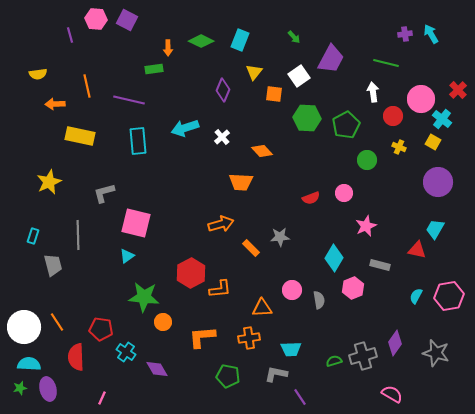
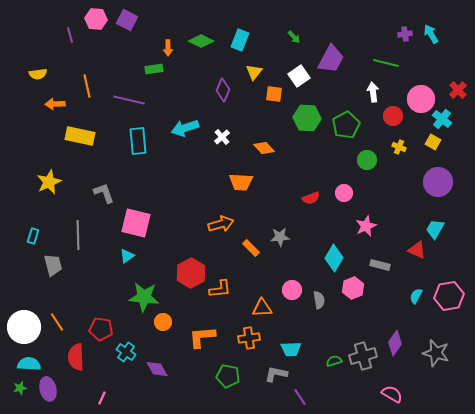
orange diamond at (262, 151): moved 2 px right, 3 px up
gray L-shape at (104, 193): rotated 85 degrees clockwise
red triangle at (417, 250): rotated 12 degrees clockwise
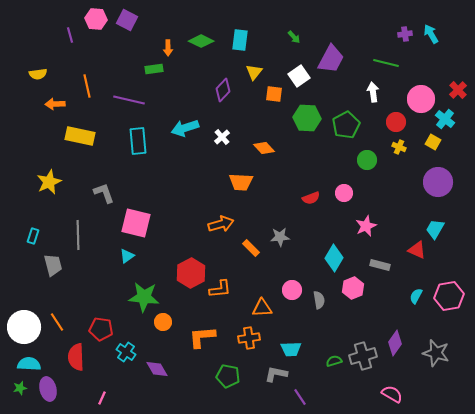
cyan rectangle at (240, 40): rotated 15 degrees counterclockwise
purple diamond at (223, 90): rotated 20 degrees clockwise
red circle at (393, 116): moved 3 px right, 6 px down
cyan cross at (442, 119): moved 3 px right
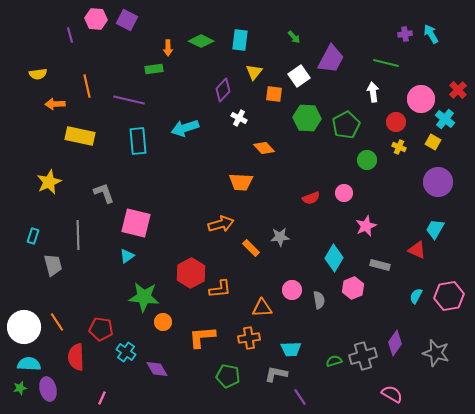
white cross at (222, 137): moved 17 px right, 19 px up; rotated 21 degrees counterclockwise
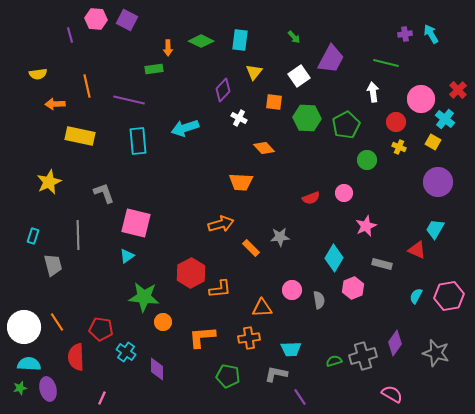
orange square at (274, 94): moved 8 px down
gray rectangle at (380, 265): moved 2 px right, 1 px up
purple diamond at (157, 369): rotated 30 degrees clockwise
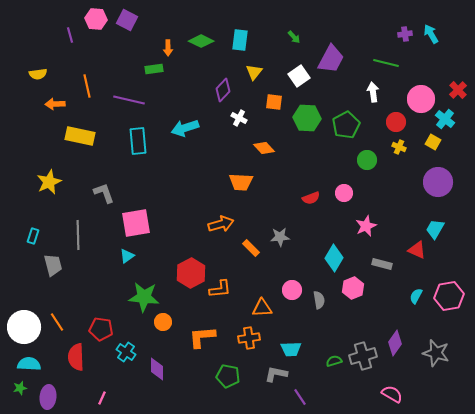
pink square at (136, 223): rotated 24 degrees counterclockwise
purple ellipse at (48, 389): moved 8 px down; rotated 20 degrees clockwise
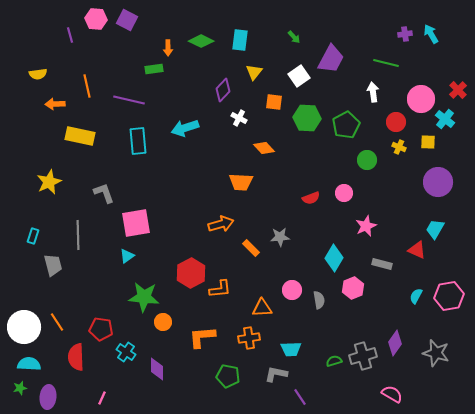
yellow square at (433, 142): moved 5 px left; rotated 28 degrees counterclockwise
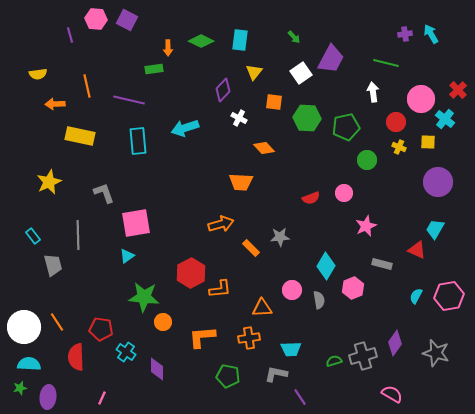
white square at (299, 76): moved 2 px right, 3 px up
green pentagon at (346, 125): moved 2 px down; rotated 16 degrees clockwise
cyan rectangle at (33, 236): rotated 56 degrees counterclockwise
cyan diamond at (334, 258): moved 8 px left, 8 px down
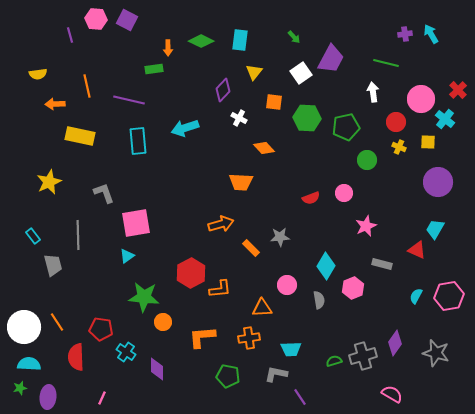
pink circle at (292, 290): moved 5 px left, 5 px up
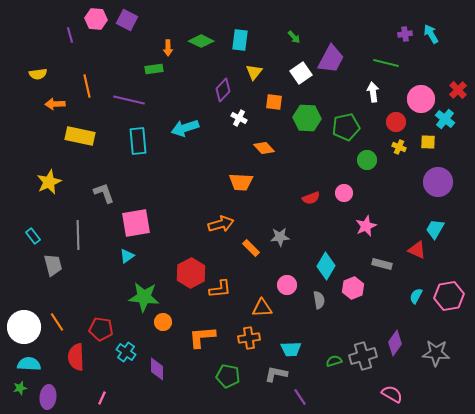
gray star at (436, 353): rotated 12 degrees counterclockwise
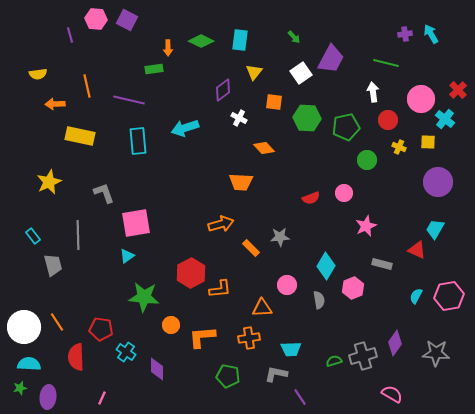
purple diamond at (223, 90): rotated 10 degrees clockwise
red circle at (396, 122): moved 8 px left, 2 px up
orange circle at (163, 322): moved 8 px right, 3 px down
